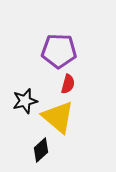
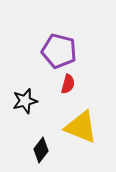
purple pentagon: rotated 12 degrees clockwise
yellow triangle: moved 23 px right, 10 px down; rotated 18 degrees counterclockwise
black diamond: rotated 10 degrees counterclockwise
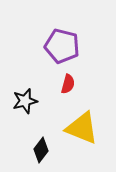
purple pentagon: moved 3 px right, 5 px up
yellow triangle: moved 1 px right, 1 px down
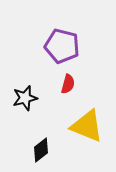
black star: moved 3 px up
yellow triangle: moved 5 px right, 2 px up
black diamond: rotated 15 degrees clockwise
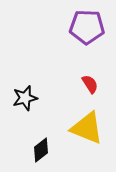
purple pentagon: moved 25 px right, 19 px up; rotated 12 degrees counterclockwise
red semicircle: moved 22 px right; rotated 48 degrees counterclockwise
yellow triangle: moved 2 px down
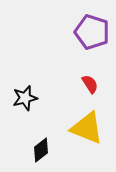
purple pentagon: moved 5 px right, 5 px down; rotated 16 degrees clockwise
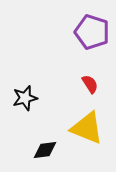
black diamond: moved 4 px right; rotated 30 degrees clockwise
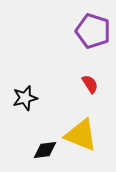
purple pentagon: moved 1 px right, 1 px up
yellow triangle: moved 6 px left, 7 px down
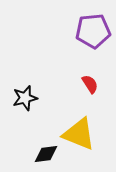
purple pentagon: rotated 24 degrees counterclockwise
yellow triangle: moved 2 px left, 1 px up
black diamond: moved 1 px right, 4 px down
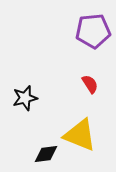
yellow triangle: moved 1 px right, 1 px down
